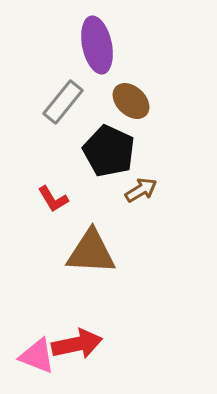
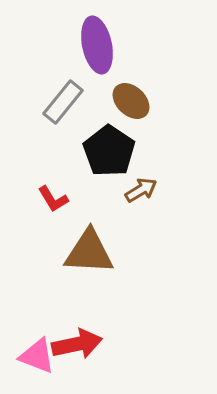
black pentagon: rotated 9 degrees clockwise
brown triangle: moved 2 px left
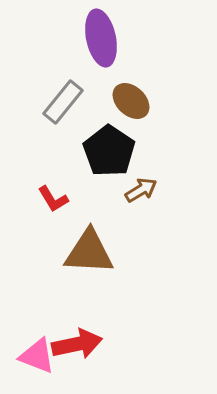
purple ellipse: moved 4 px right, 7 px up
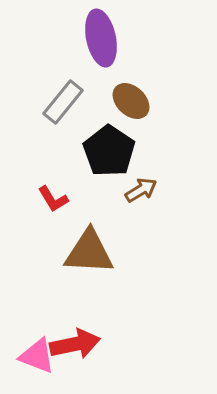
red arrow: moved 2 px left
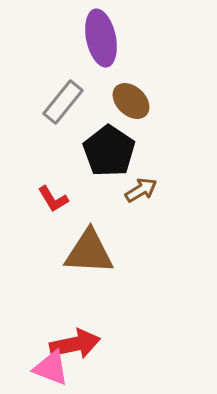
pink triangle: moved 14 px right, 12 px down
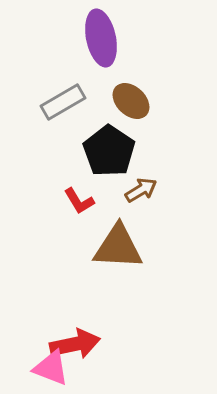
gray rectangle: rotated 21 degrees clockwise
red L-shape: moved 26 px right, 2 px down
brown triangle: moved 29 px right, 5 px up
